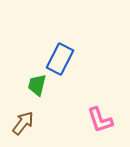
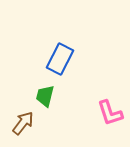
green trapezoid: moved 8 px right, 11 px down
pink L-shape: moved 10 px right, 7 px up
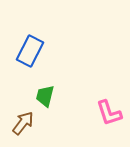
blue rectangle: moved 30 px left, 8 px up
pink L-shape: moved 1 px left
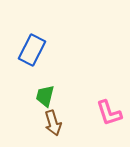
blue rectangle: moved 2 px right, 1 px up
brown arrow: moved 30 px right; rotated 125 degrees clockwise
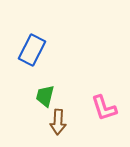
pink L-shape: moved 5 px left, 5 px up
brown arrow: moved 5 px right, 1 px up; rotated 20 degrees clockwise
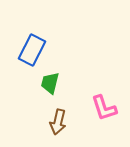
green trapezoid: moved 5 px right, 13 px up
brown arrow: rotated 10 degrees clockwise
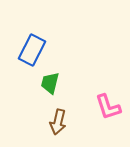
pink L-shape: moved 4 px right, 1 px up
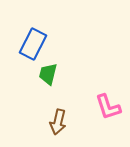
blue rectangle: moved 1 px right, 6 px up
green trapezoid: moved 2 px left, 9 px up
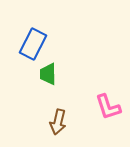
green trapezoid: rotated 15 degrees counterclockwise
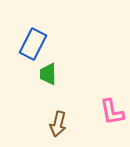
pink L-shape: moved 4 px right, 5 px down; rotated 8 degrees clockwise
brown arrow: moved 2 px down
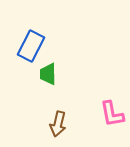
blue rectangle: moved 2 px left, 2 px down
pink L-shape: moved 2 px down
